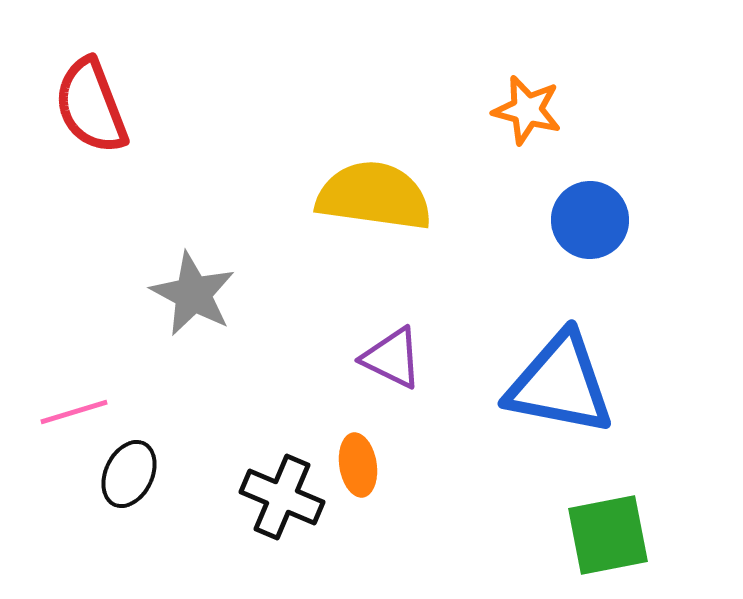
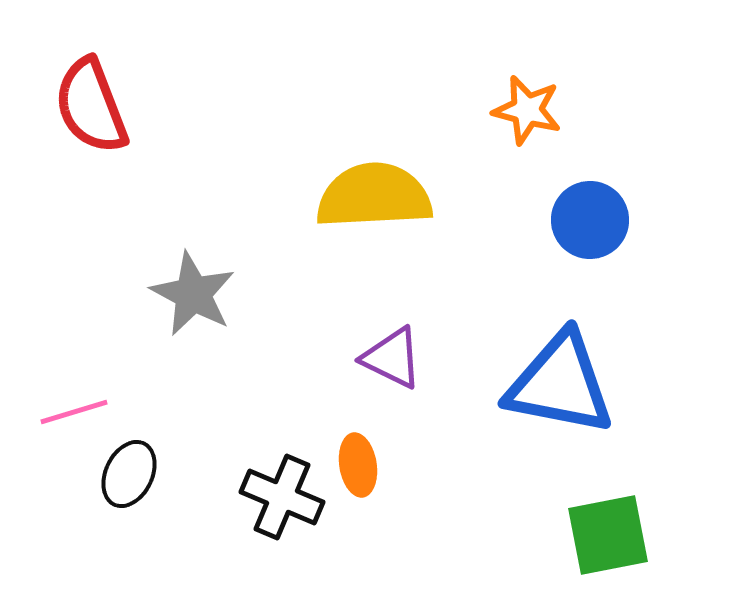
yellow semicircle: rotated 11 degrees counterclockwise
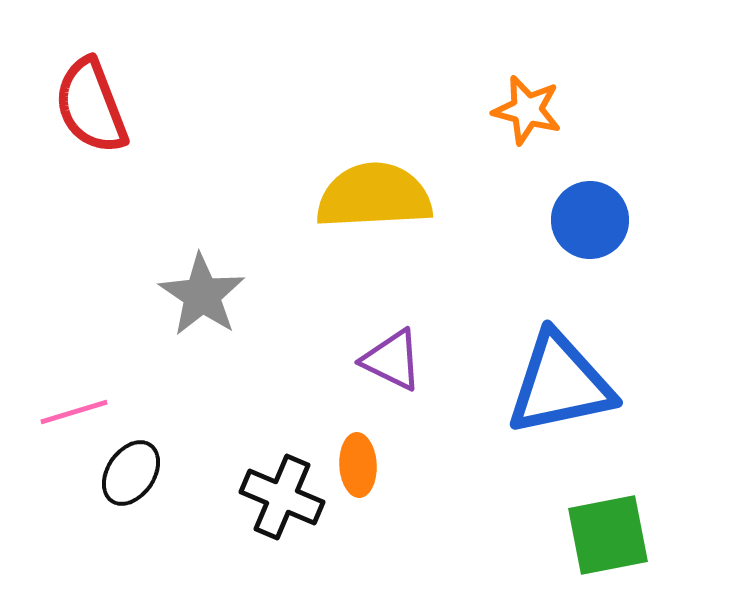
gray star: moved 9 px right, 1 px down; rotated 6 degrees clockwise
purple triangle: moved 2 px down
blue triangle: rotated 23 degrees counterclockwise
orange ellipse: rotated 6 degrees clockwise
black ellipse: moved 2 px right, 1 px up; rotated 8 degrees clockwise
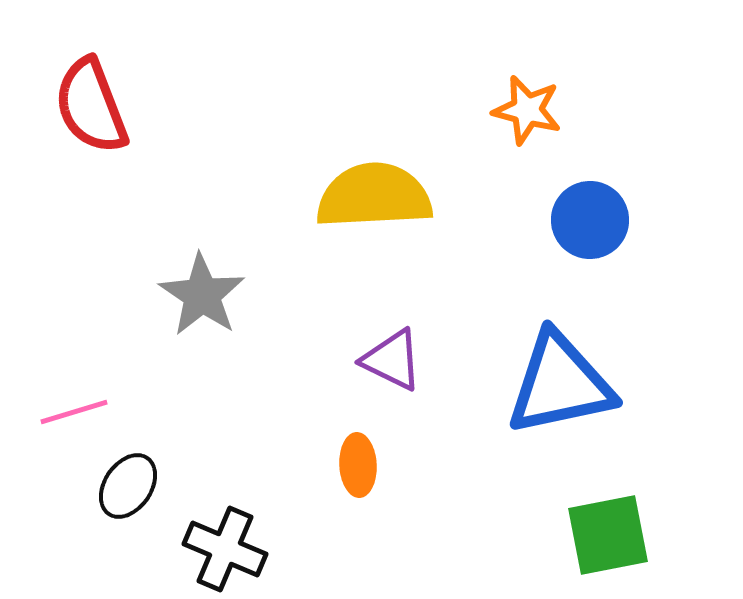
black ellipse: moved 3 px left, 13 px down
black cross: moved 57 px left, 52 px down
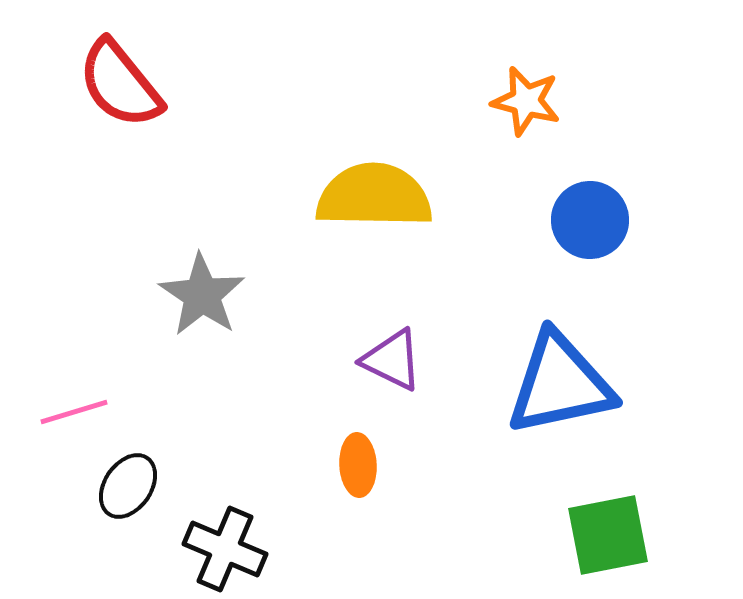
red semicircle: moved 29 px right, 22 px up; rotated 18 degrees counterclockwise
orange star: moved 1 px left, 9 px up
yellow semicircle: rotated 4 degrees clockwise
